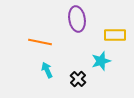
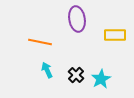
cyan star: moved 18 px down; rotated 12 degrees counterclockwise
black cross: moved 2 px left, 4 px up
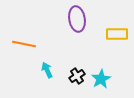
yellow rectangle: moved 2 px right, 1 px up
orange line: moved 16 px left, 2 px down
black cross: moved 1 px right, 1 px down; rotated 14 degrees clockwise
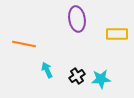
cyan star: rotated 24 degrees clockwise
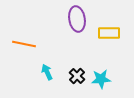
yellow rectangle: moved 8 px left, 1 px up
cyan arrow: moved 2 px down
black cross: rotated 14 degrees counterclockwise
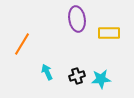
orange line: moved 2 px left; rotated 70 degrees counterclockwise
black cross: rotated 28 degrees clockwise
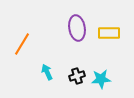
purple ellipse: moved 9 px down
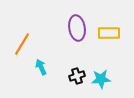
cyan arrow: moved 6 px left, 5 px up
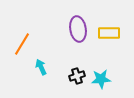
purple ellipse: moved 1 px right, 1 px down
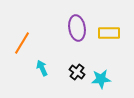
purple ellipse: moved 1 px left, 1 px up
orange line: moved 1 px up
cyan arrow: moved 1 px right, 1 px down
black cross: moved 4 px up; rotated 35 degrees counterclockwise
